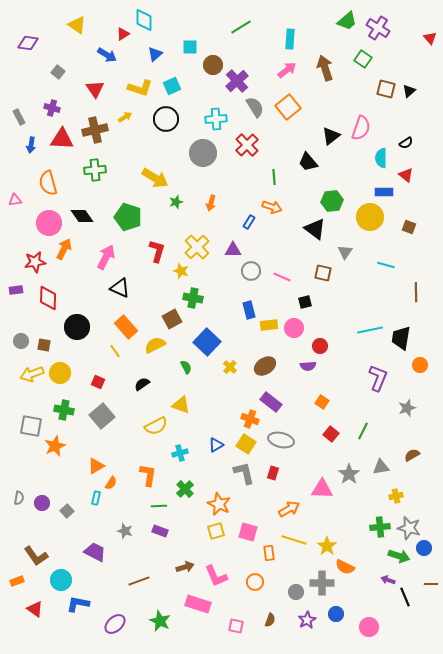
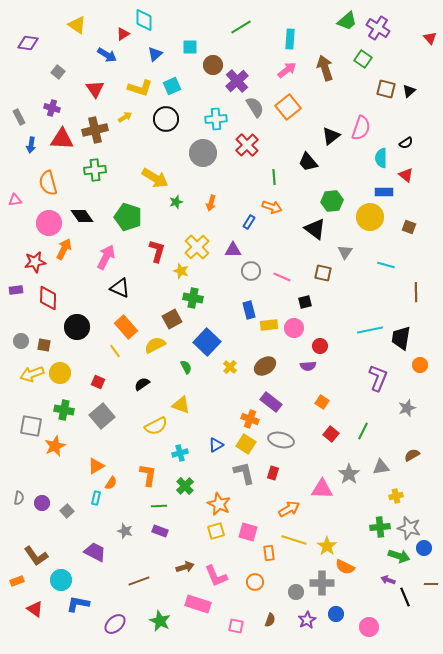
green cross at (185, 489): moved 3 px up
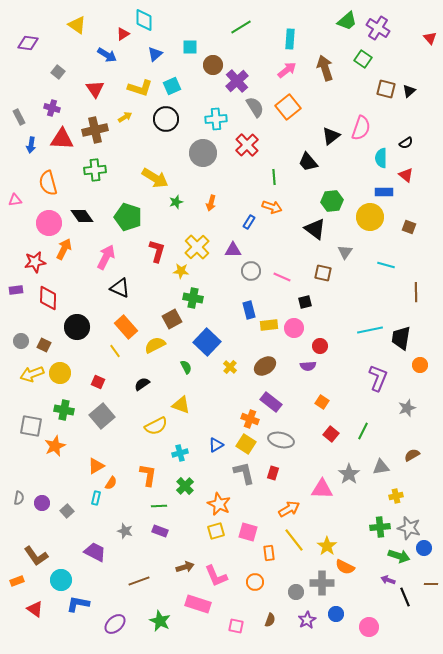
yellow star at (181, 271): rotated 14 degrees counterclockwise
brown square at (44, 345): rotated 16 degrees clockwise
yellow line at (294, 540): rotated 35 degrees clockwise
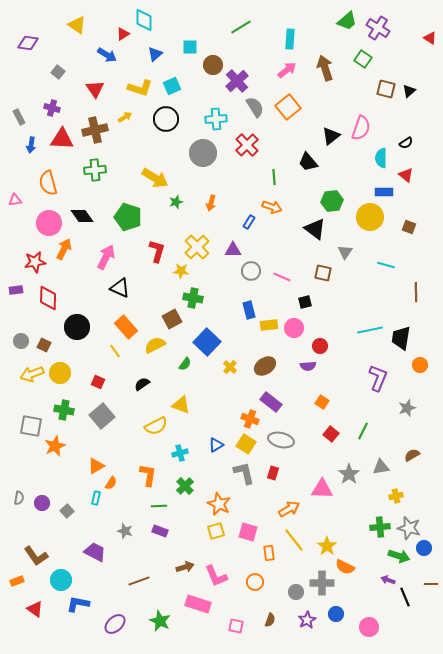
red triangle at (430, 38): rotated 16 degrees counterclockwise
green semicircle at (186, 367): moved 1 px left, 3 px up; rotated 64 degrees clockwise
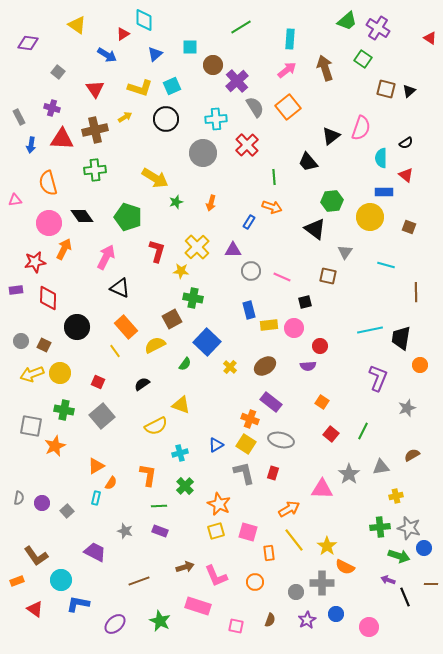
brown square at (323, 273): moved 5 px right, 3 px down
pink rectangle at (198, 604): moved 2 px down
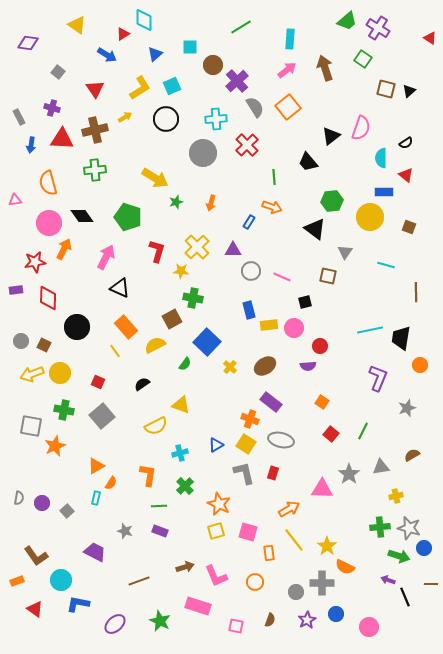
yellow L-shape at (140, 88): rotated 50 degrees counterclockwise
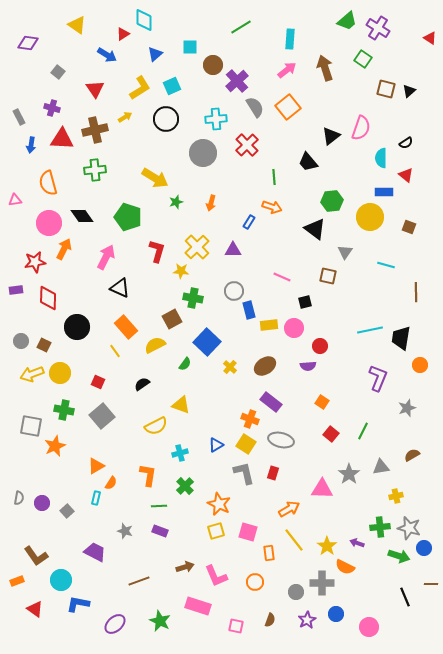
gray circle at (251, 271): moved 17 px left, 20 px down
purple arrow at (388, 580): moved 31 px left, 37 px up
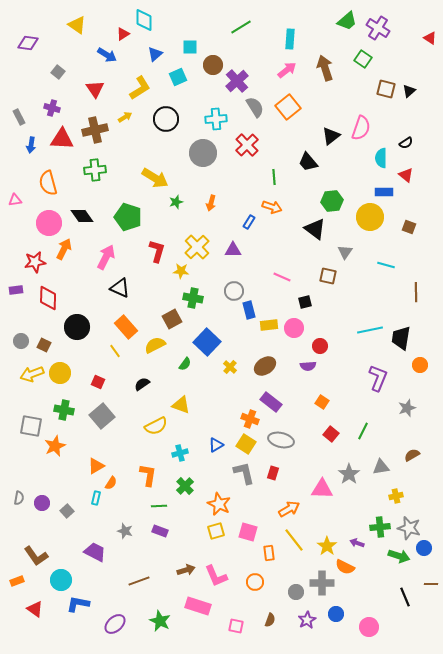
cyan square at (172, 86): moved 6 px right, 9 px up
brown arrow at (185, 567): moved 1 px right, 3 px down
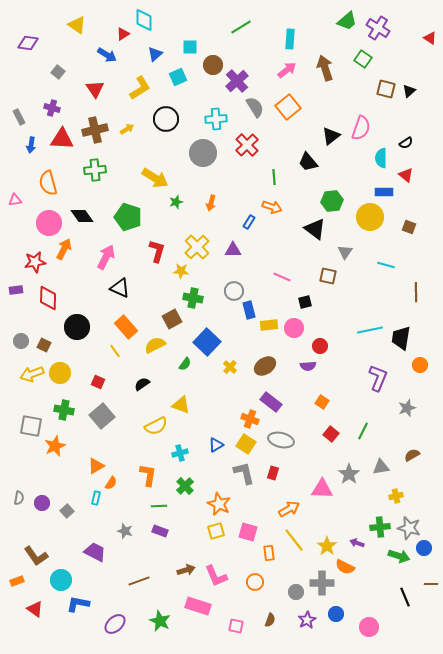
yellow arrow at (125, 117): moved 2 px right, 12 px down
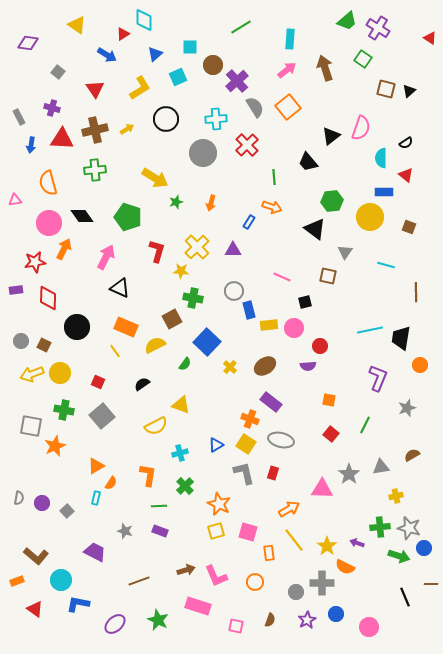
orange rectangle at (126, 327): rotated 25 degrees counterclockwise
orange square at (322, 402): moved 7 px right, 2 px up; rotated 24 degrees counterclockwise
green line at (363, 431): moved 2 px right, 6 px up
brown L-shape at (36, 556): rotated 15 degrees counterclockwise
green star at (160, 621): moved 2 px left, 1 px up
